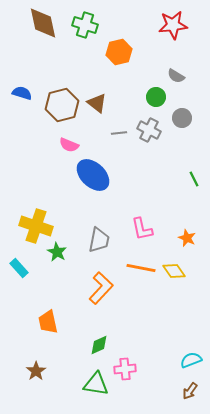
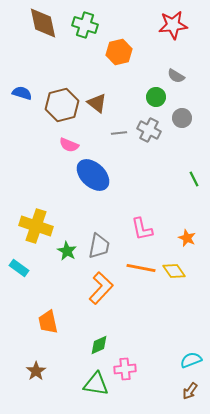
gray trapezoid: moved 6 px down
green star: moved 10 px right, 1 px up
cyan rectangle: rotated 12 degrees counterclockwise
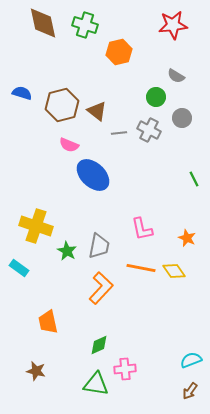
brown triangle: moved 8 px down
brown star: rotated 24 degrees counterclockwise
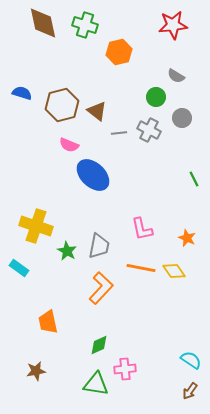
cyan semicircle: rotated 55 degrees clockwise
brown star: rotated 24 degrees counterclockwise
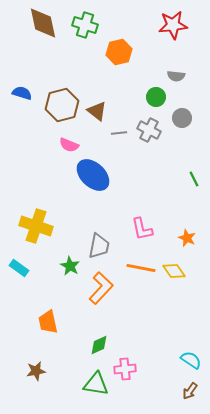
gray semicircle: rotated 24 degrees counterclockwise
green star: moved 3 px right, 15 px down
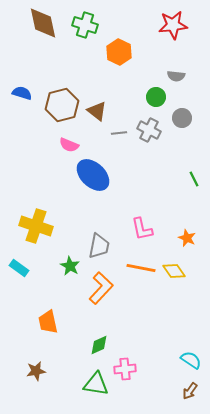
orange hexagon: rotated 20 degrees counterclockwise
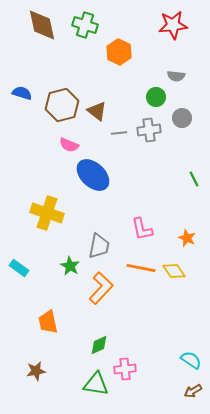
brown diamond: moved 1 px left, 2 px down
gray cross: rotated 35 degrees counterclockwise
yellow cross: moved 11 px right, 13 px up
brown arrow: moved 3 px right; rotated 24 degrees clockwise
